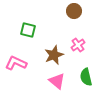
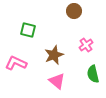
pink cross: moved 8 px right
green semicircle: moved 7 px right, 3 px up
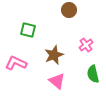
brown circle: moved 5 px left, 1 px up
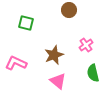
green square: moved 2 px left, 7 px up
green semicircle: moved 1 px up
pink triangle: moved 1 px right
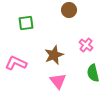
green square: rotated 21 degrees counterclockwise
pink cross: rotated 16 degrees counterclockwise
pink triangle: rotated 12 degrees clockwise
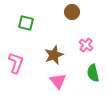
brown circle: moved 3 px right, 2 px down
green square: rotated 21 degrees clockwise
pink L-shape: rotated 85 degrees clockwise
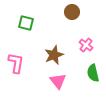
pink L-shape: rotated 10 degrees counterclockwise
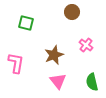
green semicircle: moved 1 px left, 9 px down
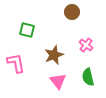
green square: moved 1 px right, 7 px down
pink L-shape: rotated 20 degrees counterclockwise
green semicircle: moved 4 px left, 5 px up
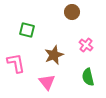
pink triangle: moved 11 px left, 1 px down
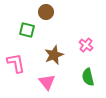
brown circle: moved 26 px left
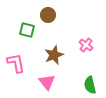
brown circle: moved 2 px right, 3 px down
green semicircle: moved 2 px right, 8 px down
